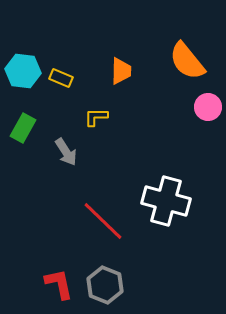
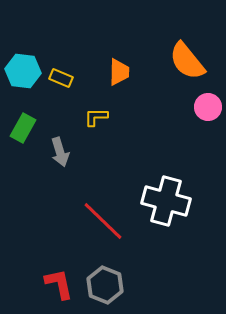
orange trapezoid: moved 2 px left, 1 px down
gray arrow: moved 6 px left; rotated 16 degrees clockwise
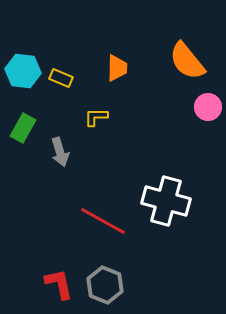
orange trapezoid: moved 2 px left, 4 px up
red line: rotated 15 degrees counterclockwise
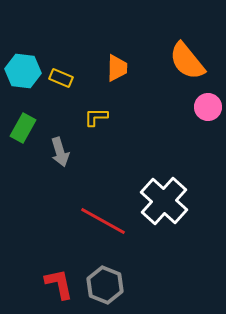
white cross: moved 2 px left; rotated 27 degrees clockwise
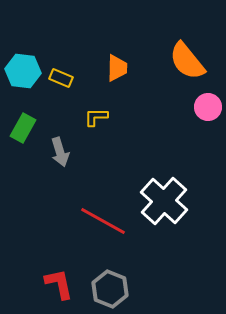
gray hexagon: moved 5 px right, 4 px down
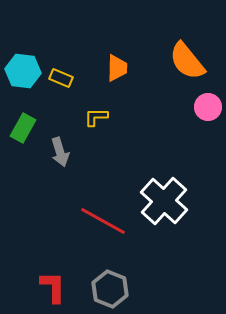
red L-shape: moved 6 px left, 3 px down; rotated 12 degrees clockwise
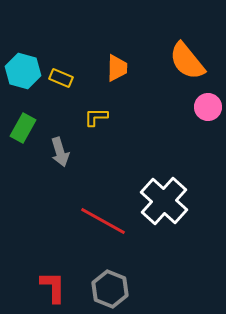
cyan hexagon: rotated 8 degrees clockwise
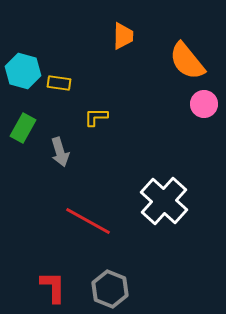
orange trapezoid: moved 6 px right, 32 px up
yellow rectangle: moved 2 px left, 5 px down; rotated 15 degrees counterclockwise
pink circle: moved 4 px left, 3 px up
red line: moved 15 px left
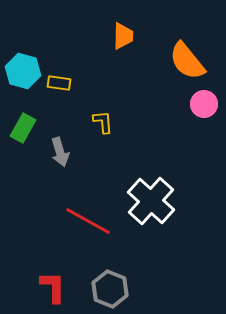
yellow L-shape: moved 7 px right, 5 px down; rotated 85 degrees clockwise
white cross: moved 13 px left
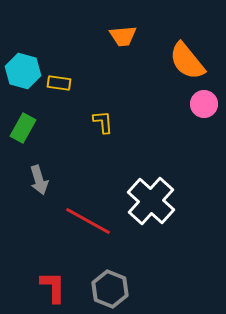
orange trapezoid: rotated 84 degrees clockwise
gray arrow: moved 21 px left, 28 px down
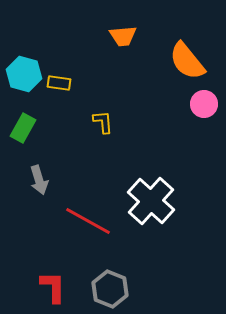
cyan hexagon: moved 1 px right, 3 px down
